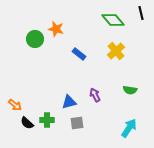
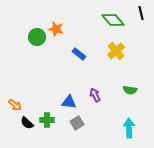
green circle: moved 2 px right, 2 px up
blue triangle: rotated 21 degrees clockwise
gray square: rotated 24 degrees counterclockwise
cyan arrow: rotated 36 degrees counterclockwise
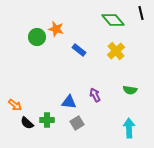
blue rectangle: moved 4 px up
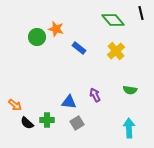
blue rectangle: moved 2 px up
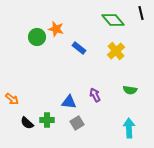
orange arrow: moved 3 px left, 6 px up
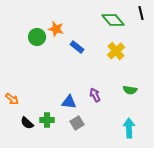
blue rectangle: moved 2 px left, 1 px up
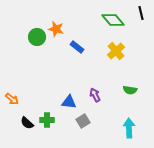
gray square: moved 6 px right, 2 px up
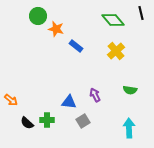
green circle: moved 1 px right, 21 px up
blue rectangle: moved 1 px left, 1 px up
orange arrow: moved 1 px left, 1 px down
